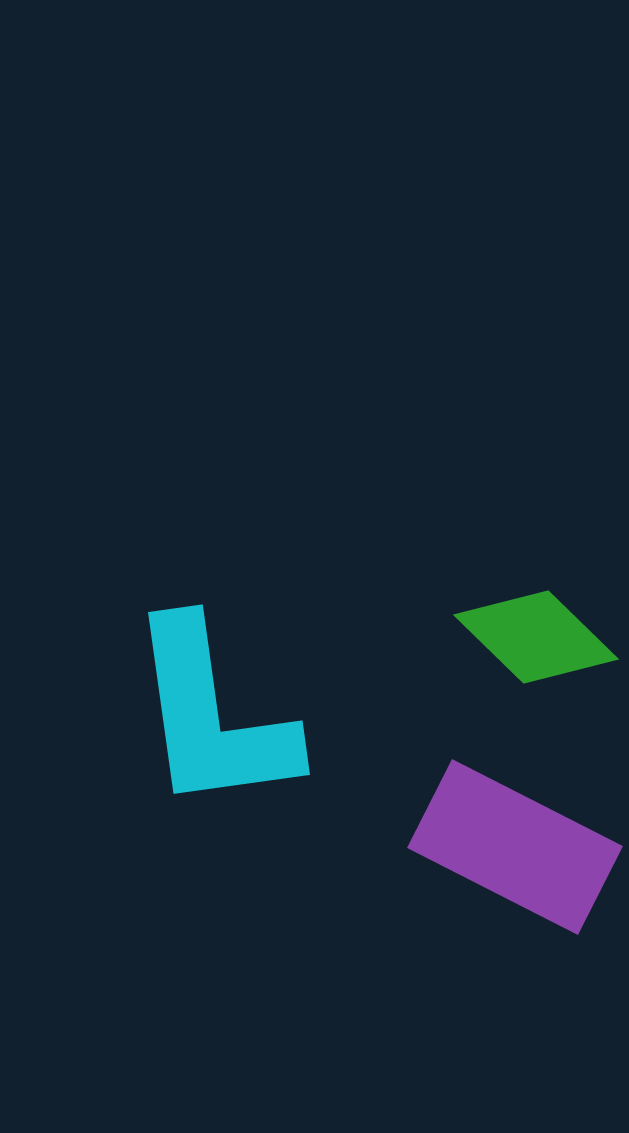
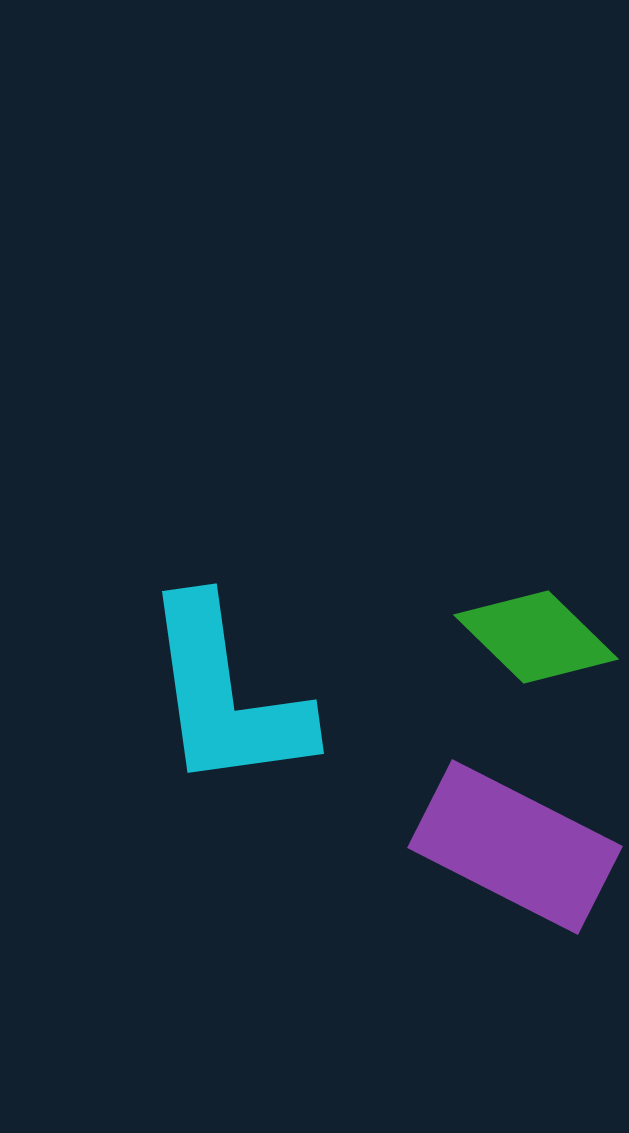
cyan L-shape: moved 14 px right, 21 px up
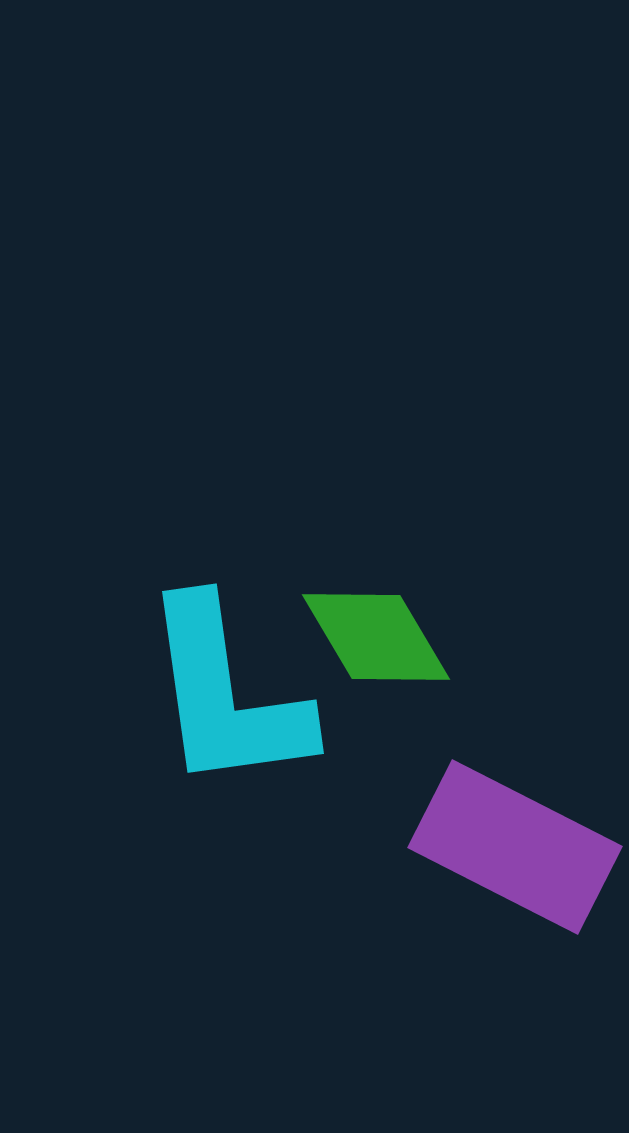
green diamond: moved 160 px left; rotated 15 degrees clockwise
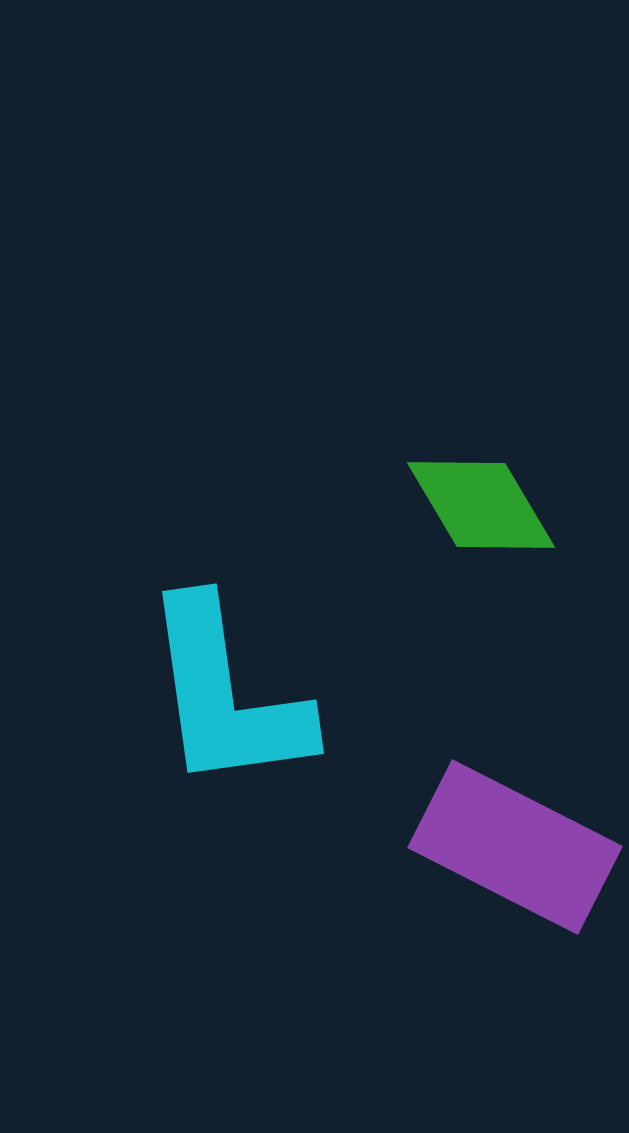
green diamond: moved 105 px right, 132 px up
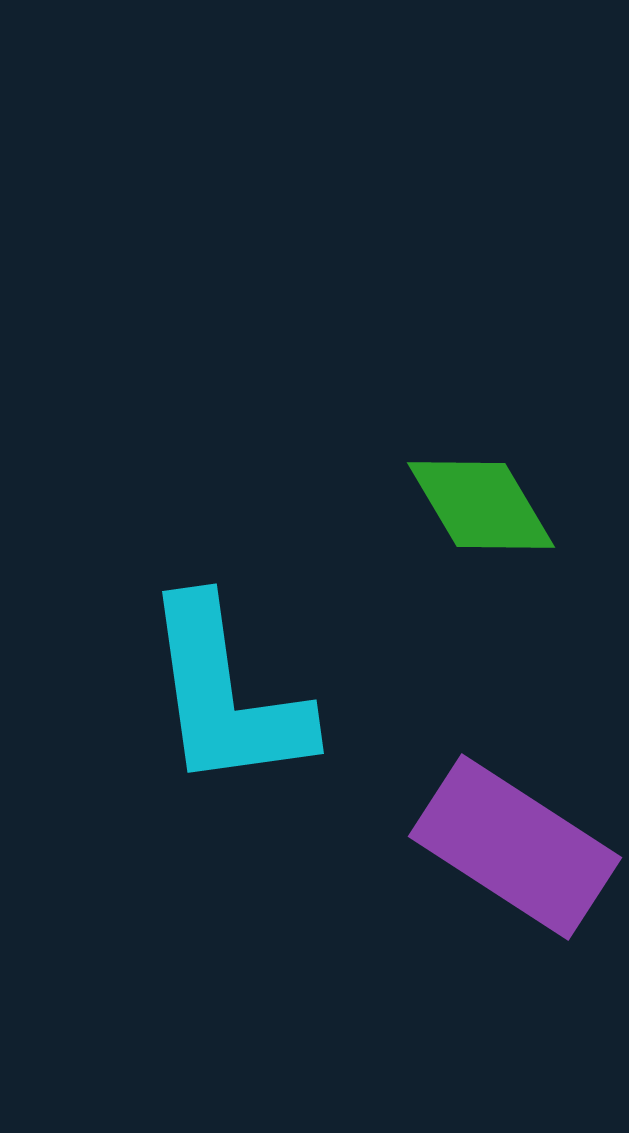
purple rectangle: rotated 6 degrees clockwise
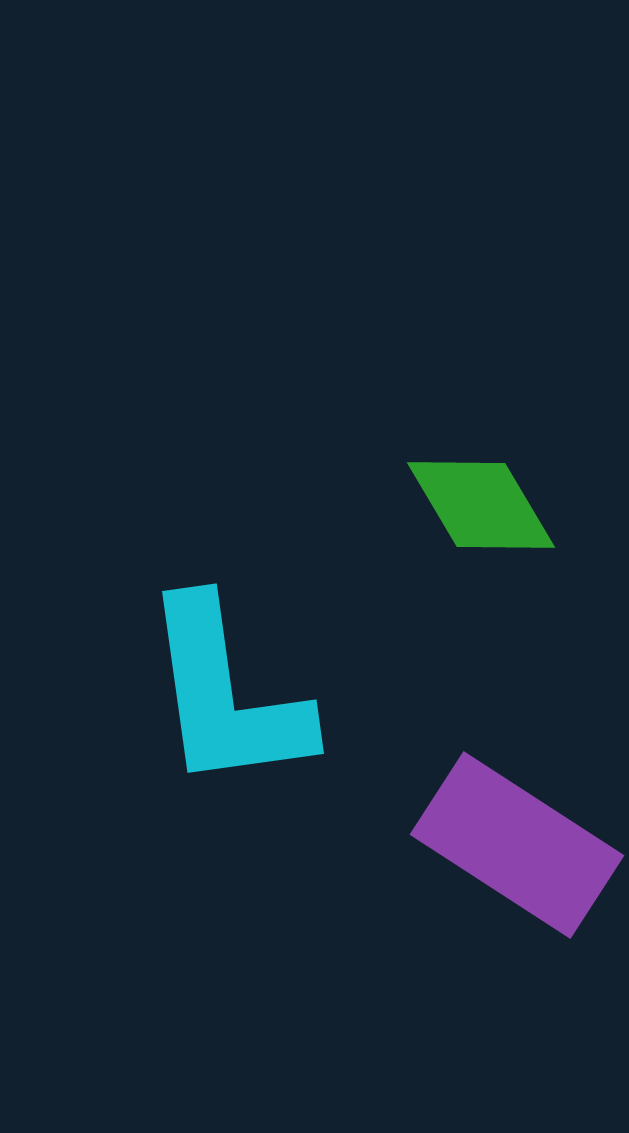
purple rectangle: moved 2 px right, 2 px up
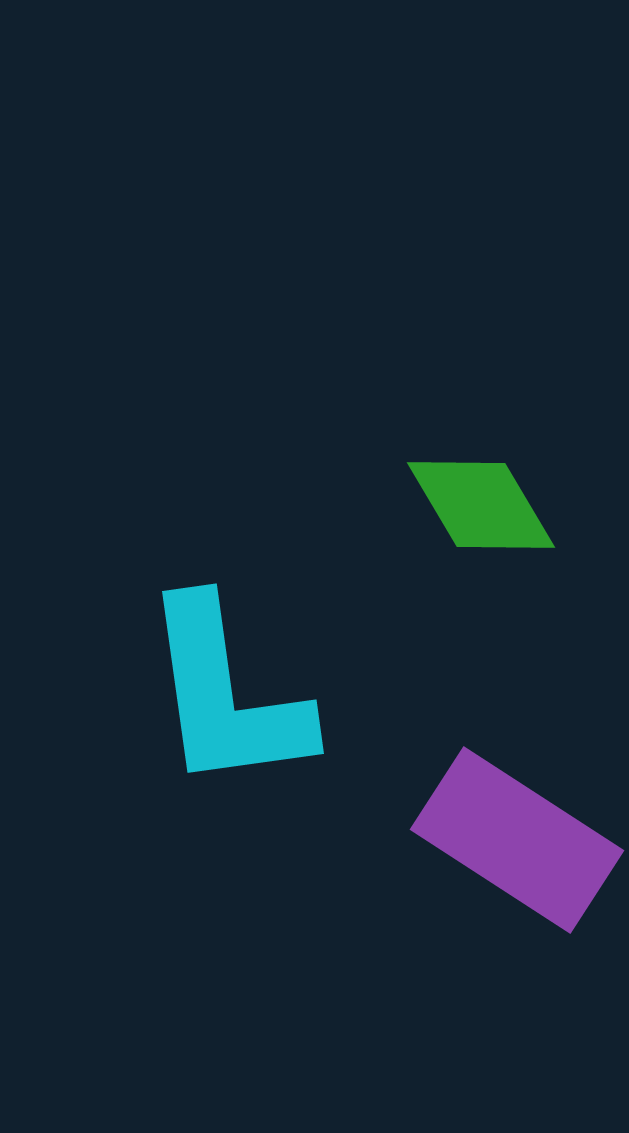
purple rectangle: moved 5 px up
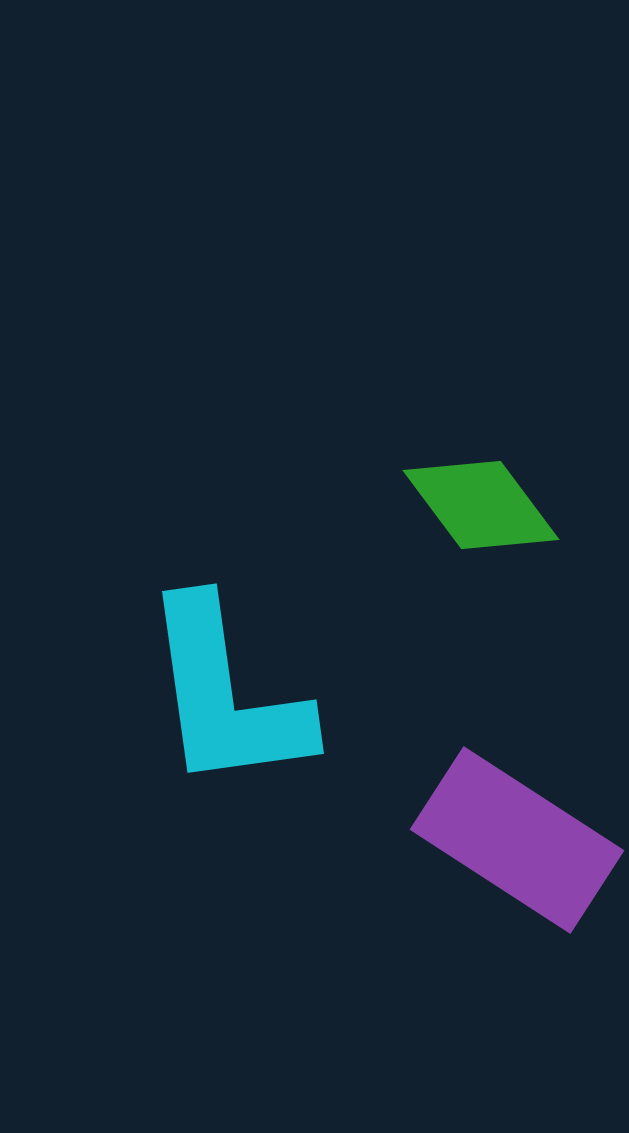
green diamond: rotated 6 degrees counterclockwise
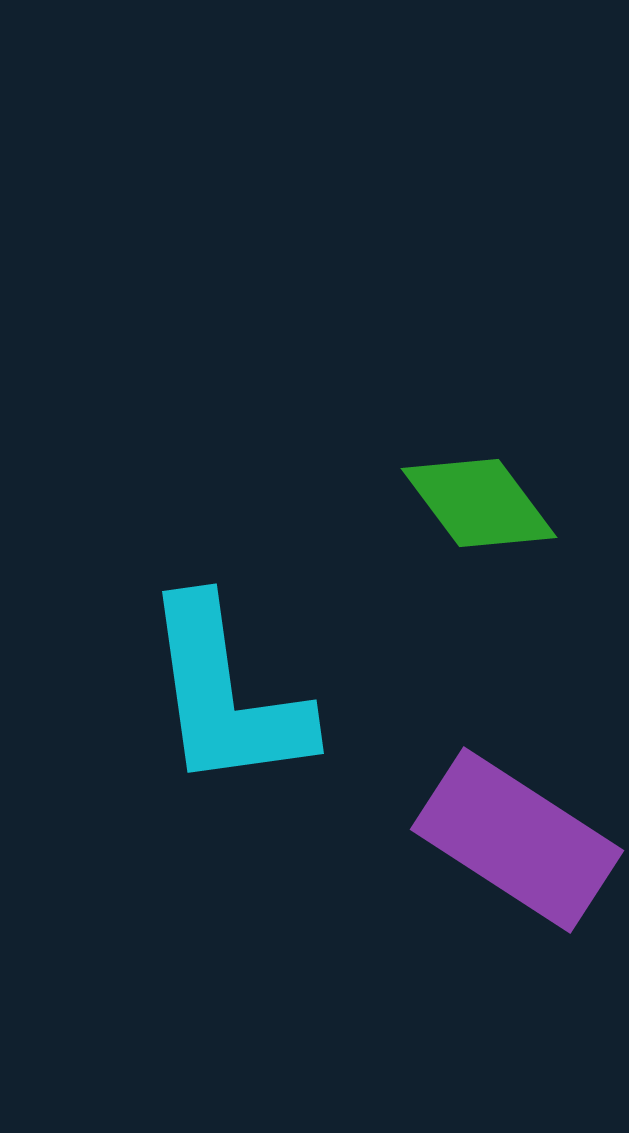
green diamond: moved 2 px left, 2 px up
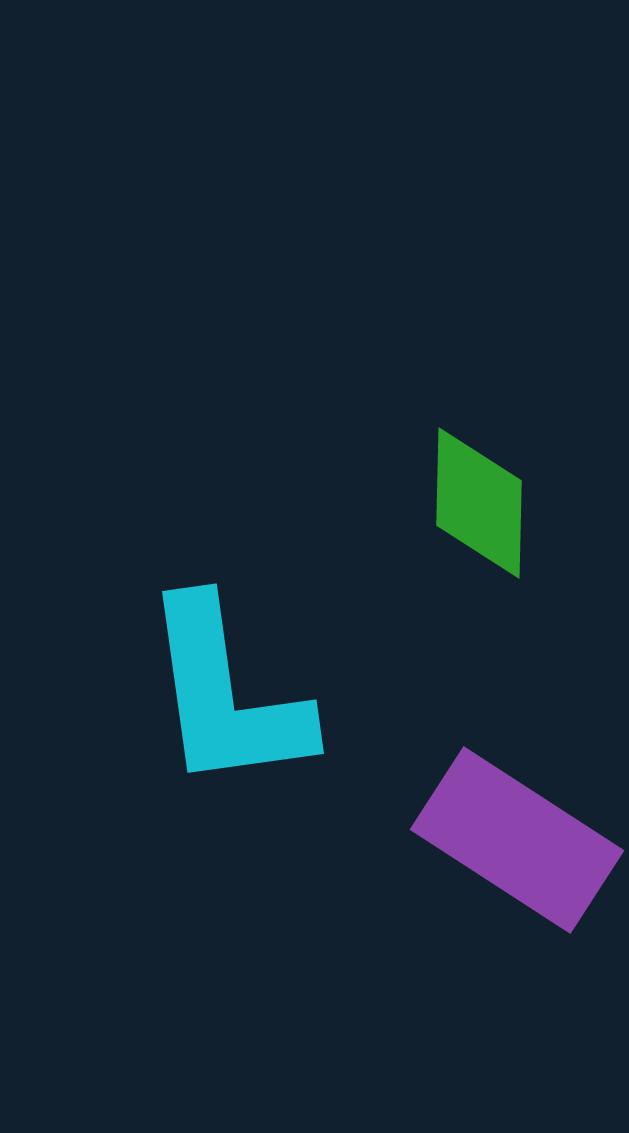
green diamond: rotated 38 degrees clockwise
